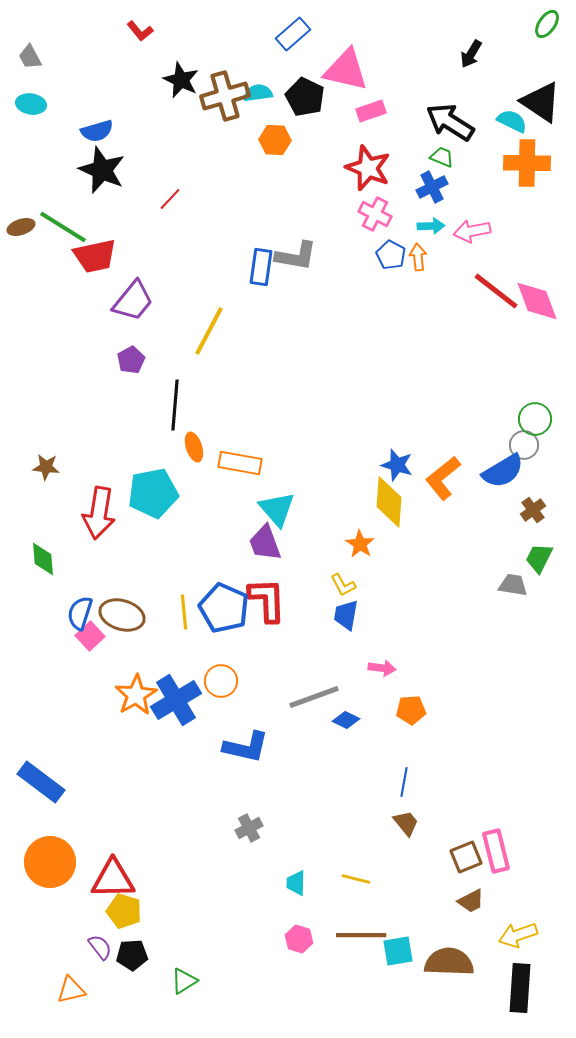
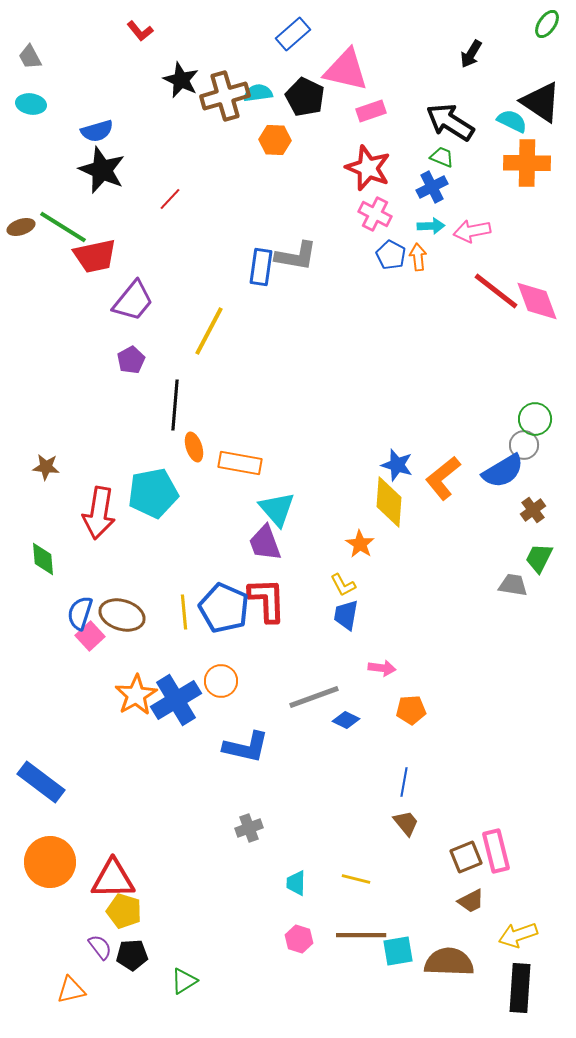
gray cross at (249, 828): rotated 8 degrees clockwise
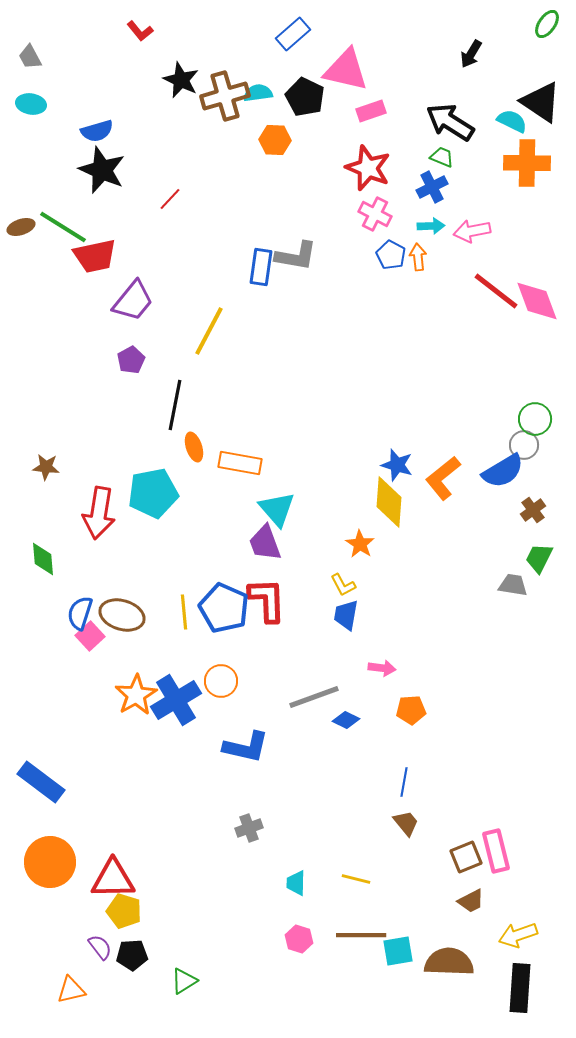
black line at (175, 405): rotated 6 degrees clockwise
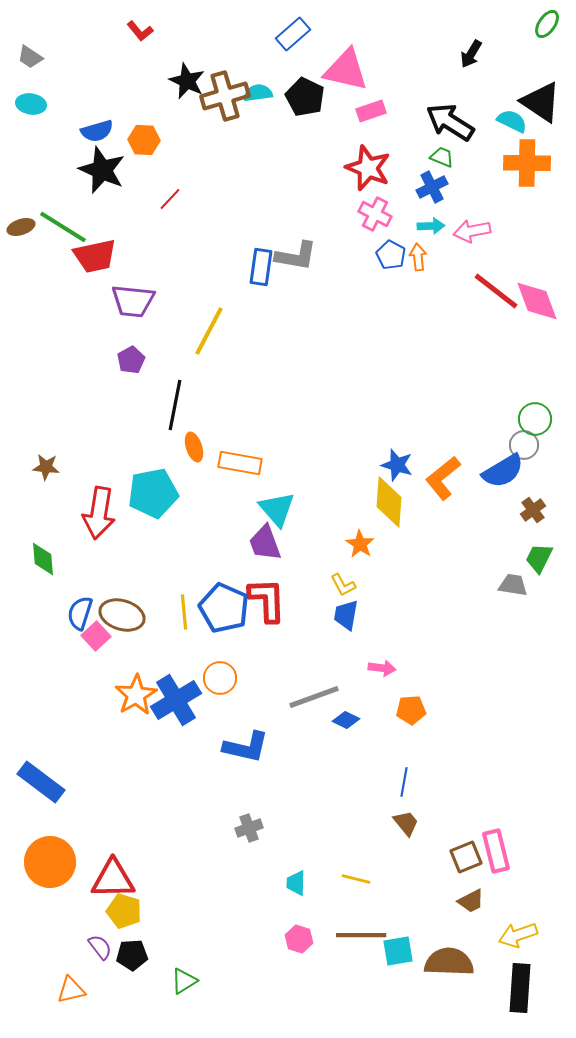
gray trapezoid at (30, 57): rotated 28 degrees counterclockwise
black star at (181, 80): moved 6 px right, 1 px down
orange hexagon at (275, 140): moved 131 px left
purple trapezoid at (133, 301): rotated 57 degrees clockwise
pink square at (90, 636): moved 6 px right
orange circle at (221, 681): moved 1 px left, 3 px up
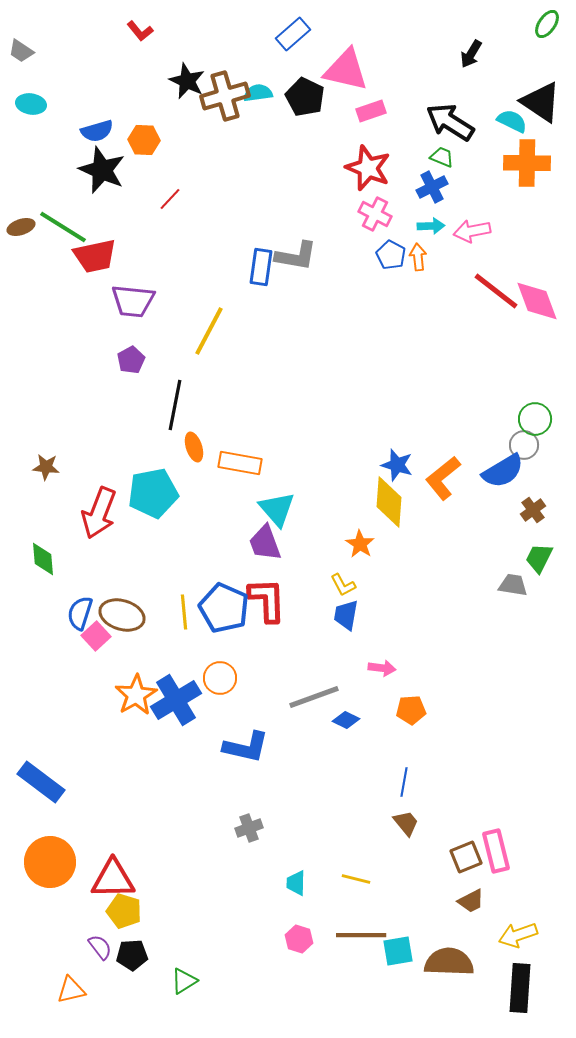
gray trapezoid at (30, 57): moved 9 px left, 6 px up
red arrow at (99, 513): rotated 12 degrees clockwise
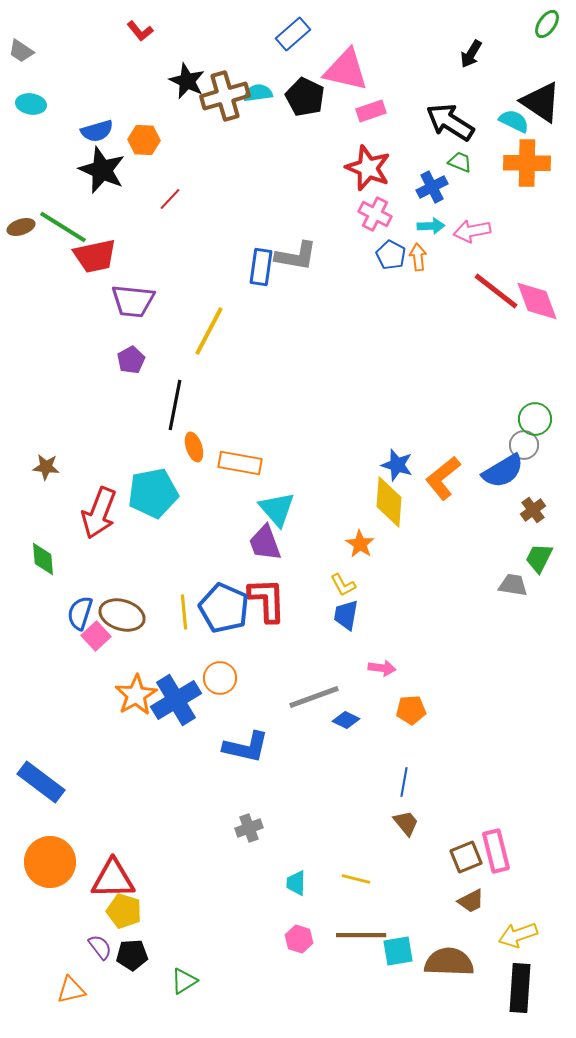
cyan semicircle at (512, 121): moved 2 px right
green trapezoid at (442, 157): moved 18 px right, 5 px down
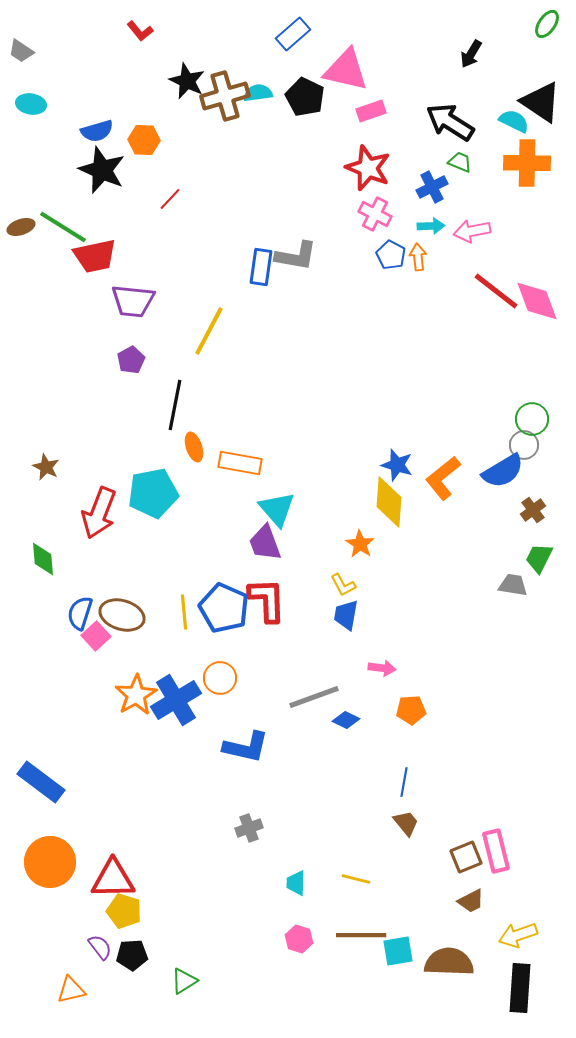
green circle at (535, 419): moved 3 px left
brown star at (46, 467): rotated 20 degrees clockwise
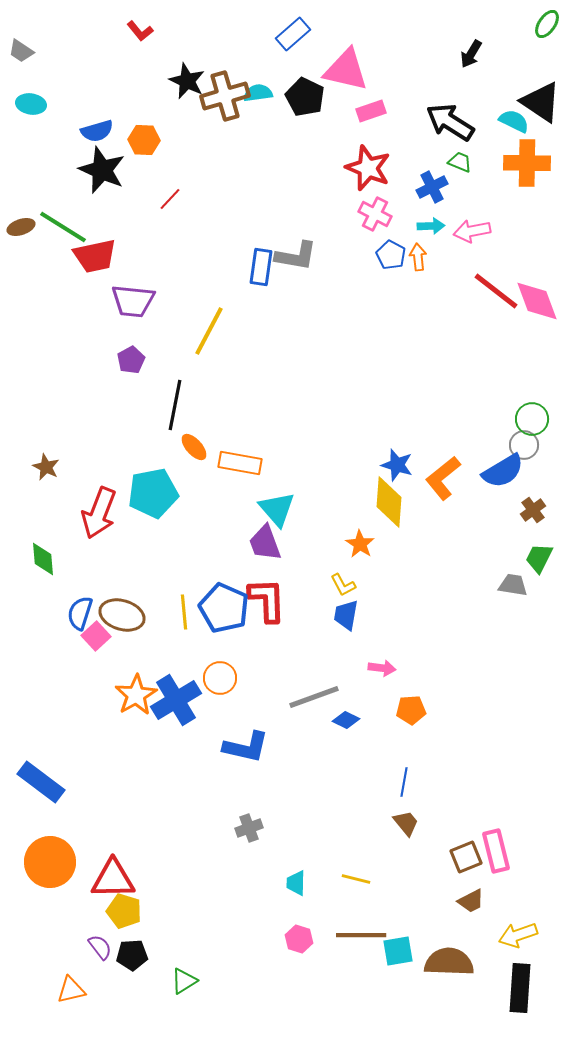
orange ellipse at (194, 447): rotated 24 degrees counterclockwise
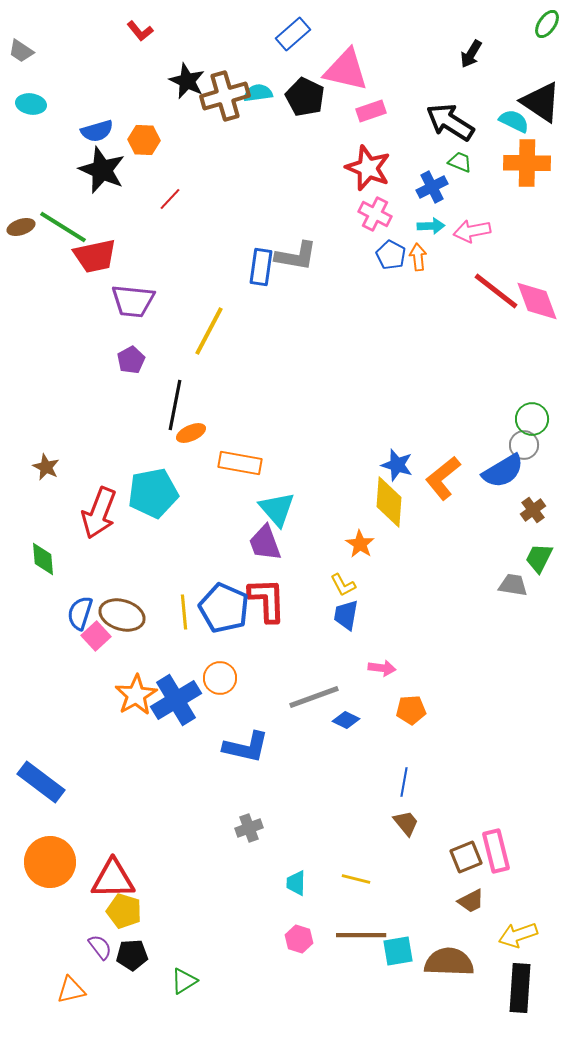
orange ellipse at (194, 447): moved 3 px left, 14 px up; rotated 72 degrees counterclockwise
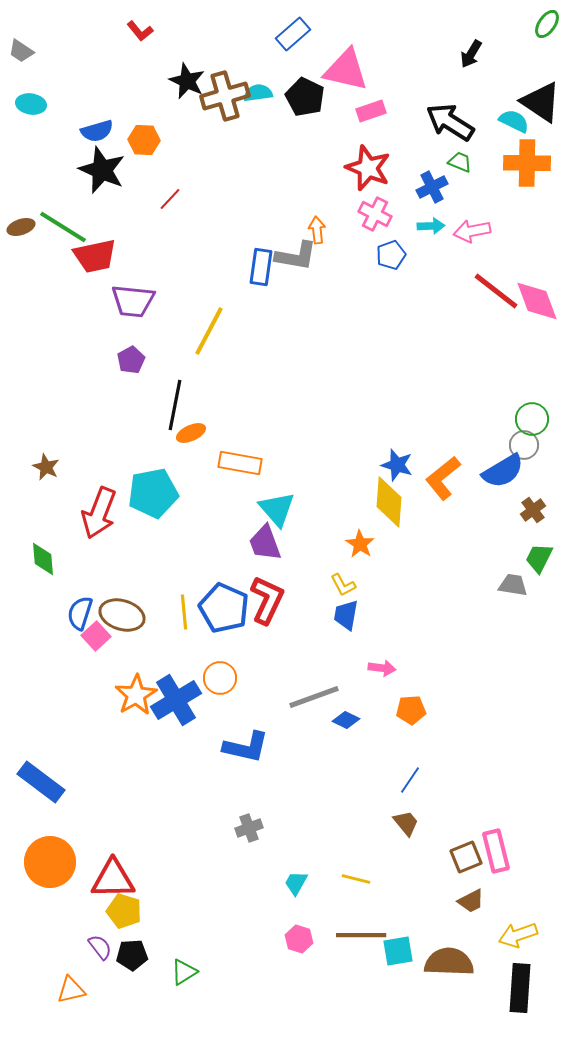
blue pentagon at (391, 255): rotated 24 degrees clockwise
orange arrow at (418, 257): moved 101 px left, 27 px up
red L-shape at (267, 600): rotated 27 degrees clockwise
blue line at (404, 782): moved 6 px right, 2 px up; rotated 24 degrees clockwise
cyan trapezoid at (296, 883): rotated 28 degrees clockwise
green triangle at (184, 981): moved 9 px up
